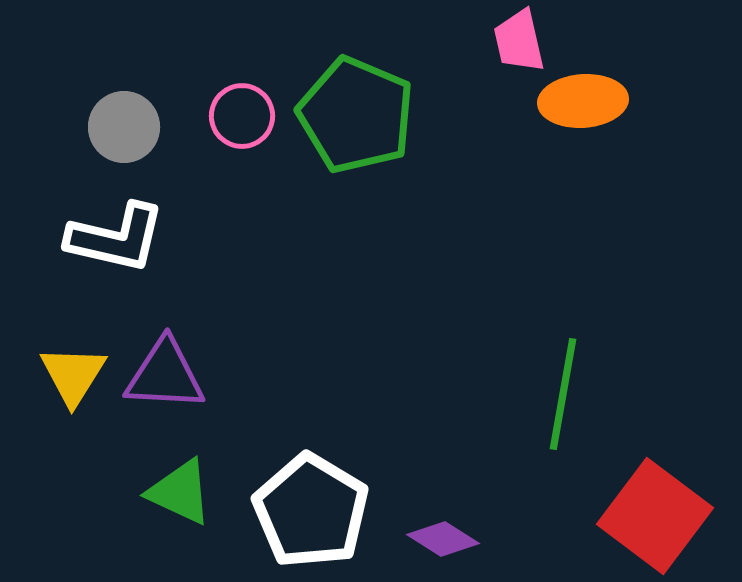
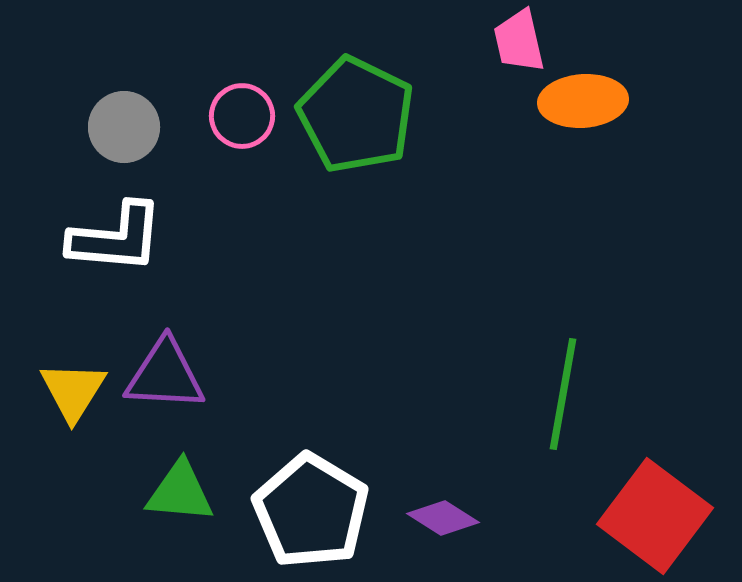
green pentagon: rotated 3 degrees clockwise
white L-shape: rotated 8 degrees counterclockwise
yellow triangle: moved 16 px down
green triangle: rotated 20 degrees counterclockwise
purple diamond: moved 21 px up
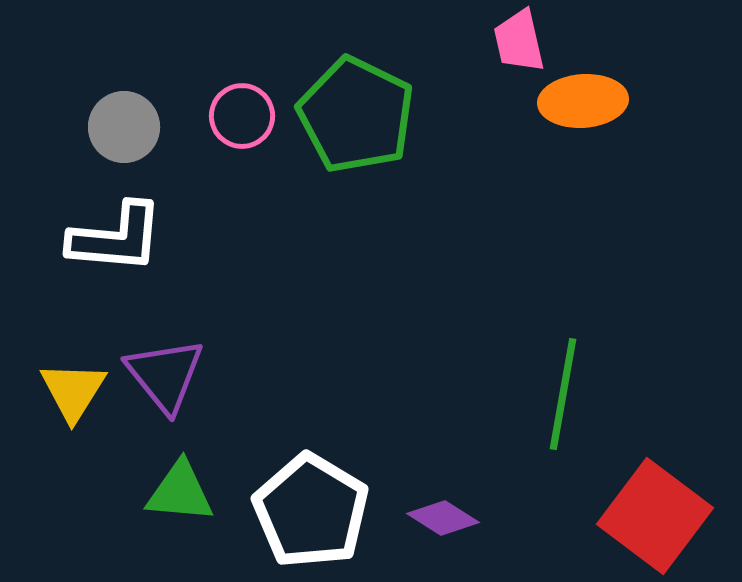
purple triangle: rotated 48 degrees clockwise
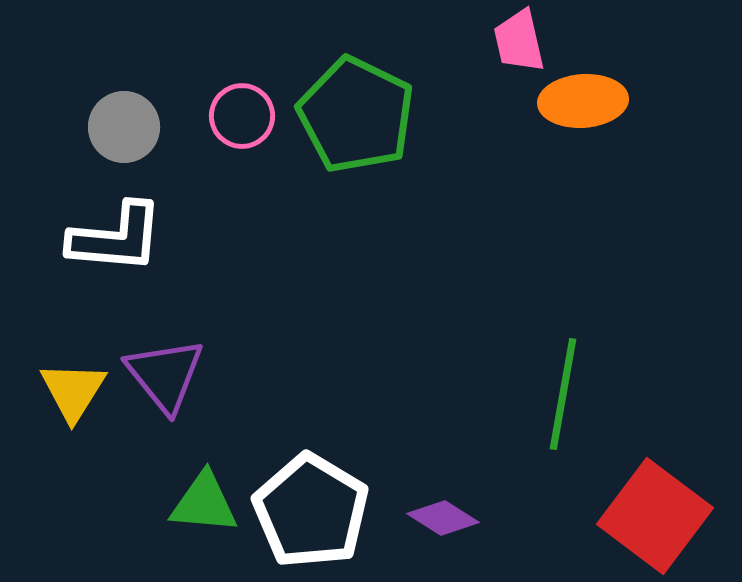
green triangle: moved 24 px right, 11 px down
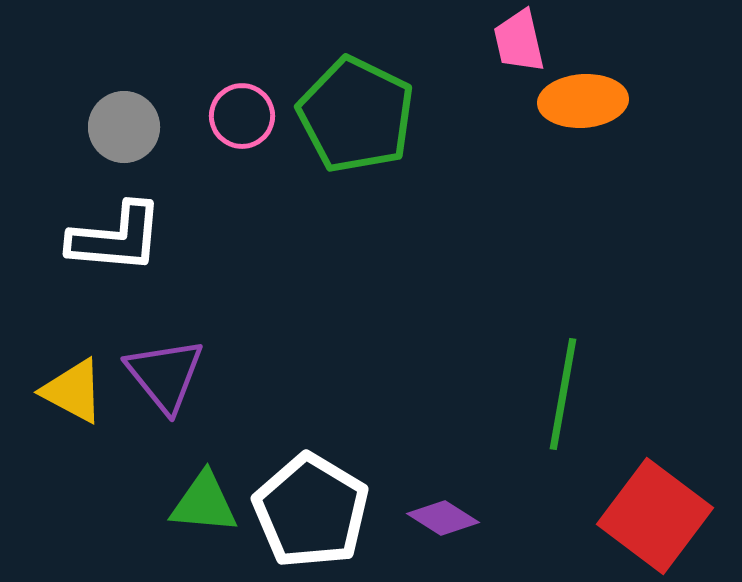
yellow triangle: rotated 34 degrees counterclockwise
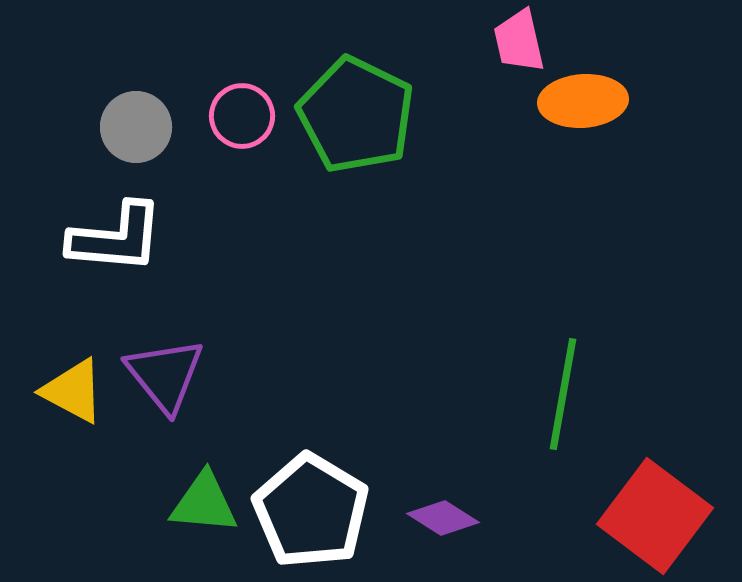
gray circle: moved 12 px right
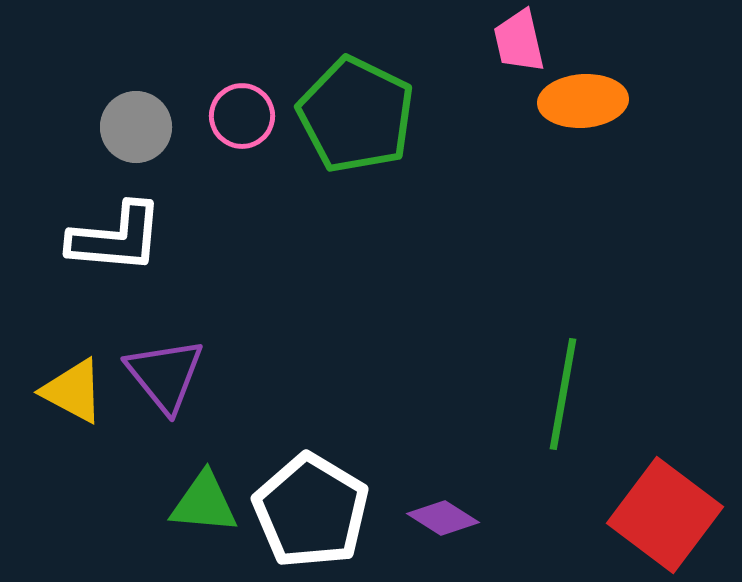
red square: moved 10 px right, 1 px up
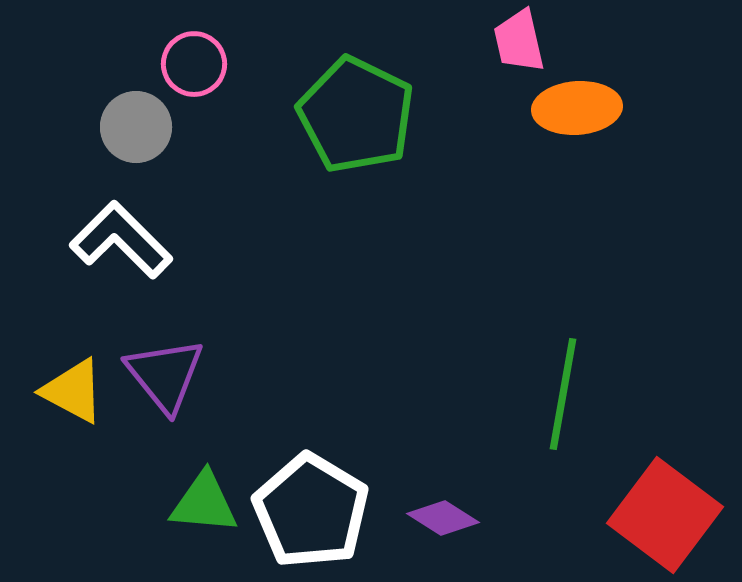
orange ellipse: moved 6 px left, 7 px down
pink circle: moved 48 px left, 52 px up
white L-shape: moved 5 px right, 2 px down; rotated 140 degrees counterclockwise
